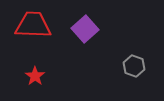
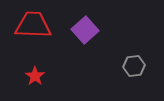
purple square: moved 1 px down
gray hexagon: rotated 25 degrees counterclockwise
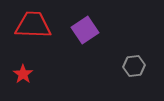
purple square: rotated 8 degrees clockwise
red star: moved 12 px left, 2 px up
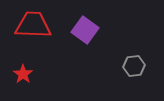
purple square: rotated 20 degrees counterclockwise
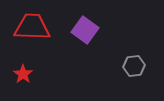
red trapezoid: moved 1 px left, 2 px down
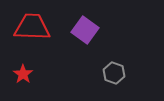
gray hexagon: moved 20 px left, 7 px down; rotated 25 degrees clockwise
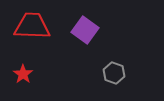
red trapezoid: moved 1 px up
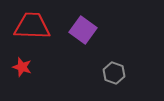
purple square: moved 2 px left
red star: moved 1 px left, 7 px up; rotated 18 degrees counterclockwise
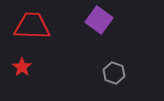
purple square: moved 16 px right, 10 px up
red star: rotated 18 degrees clockwise
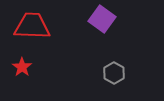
purple square: moved 3 px right, 1 px up
gray hexagon: rotated 10 degrees clockwise
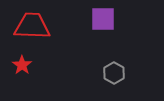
purple square: moved 1 px right; rotated 36 degrees counterclockwise
red star: moved 2 px up
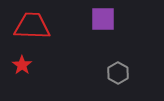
gray hexagon: moved 4 px right
